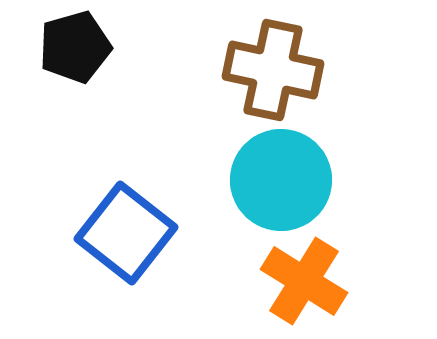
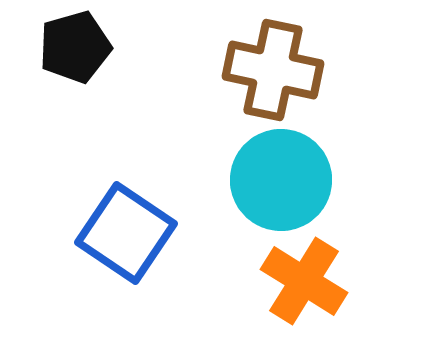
blue square: rotated 4 degrees counterclockwise
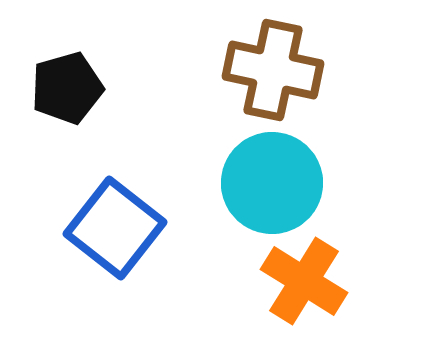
black pentagon: moved 8 px left, 41 px down
cyan circle: moved 9 px left, 3 px down
blue square: moved 11 px left, 5 px up; rotated 4 degrees clockwise
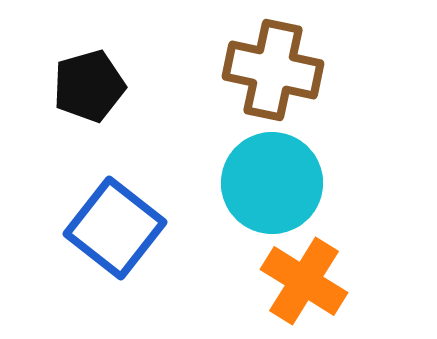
black pentagon: moved 22 px right, 2 px up
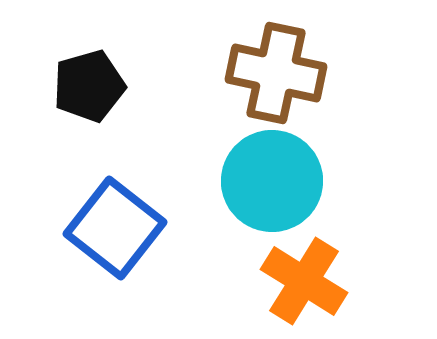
brown cross: moved 3 px right, 3 px down
cyan circle: moved 2 px up
